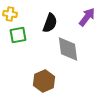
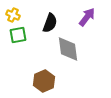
yellow cross: moved 3 px right, 1 px down; rotated 16 degrees clockwise
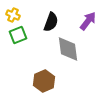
purple arrow: moved 1 px right, 4 px down
black semicircle: moved 1 px right, 1 px up
green square: rotated 12 degrees counterclockwise
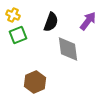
brown hexagon: moved 9 px left, 1 px down
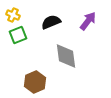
black semicircle: rotated 132 degrees counterclockwise
gray diamond: moved 2 px left, 7 px down
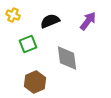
black semicircle: moved 1 px left, 1 px up
green square: moved 10 px right, 9 px down
gray diamond: moved 1 px right, 2 px down
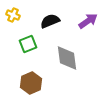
purple arrow: rotated 18 degrees clockwise
brown hexagon: moved 4 px left, 1 px down
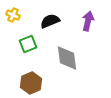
purple arrow: rotated 42 degrees counterclockwise
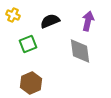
gray diamond: moved 13 px right, 7 px up
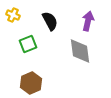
black semicircle: rotated 84 degrees clockwise
